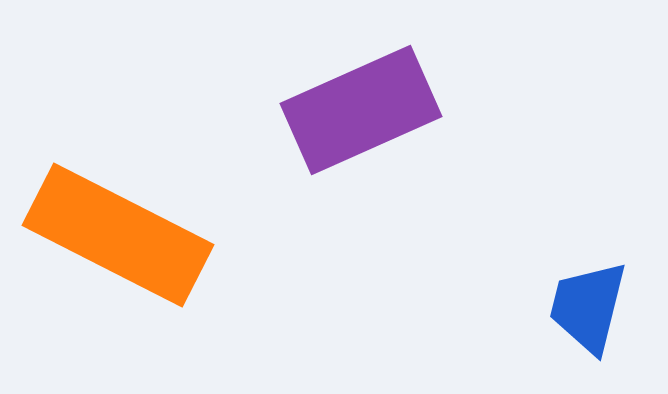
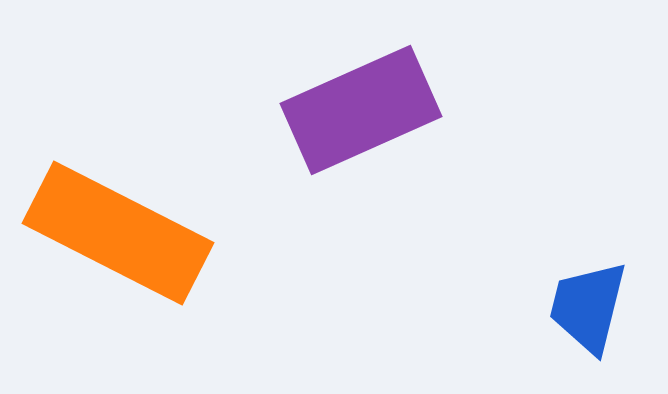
orange rectangle: moved 2 px up
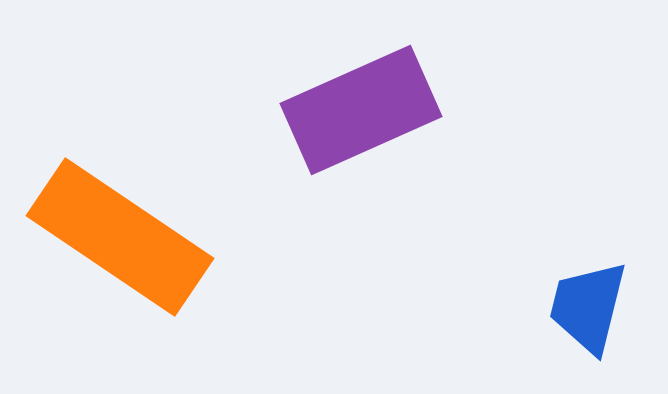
orange rectangle: moved 2 px right, 4 px down; rotated 7 degrees clockwise
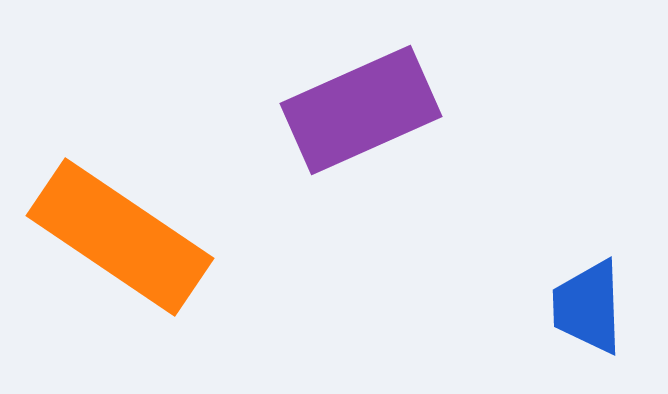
blue trapezoid: rotated 16 degrees counterclockwise
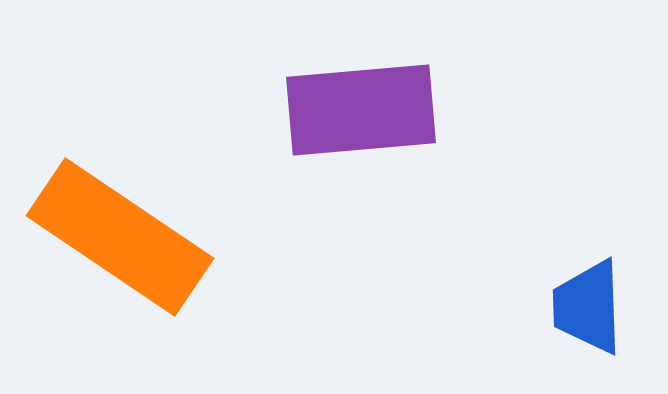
purple rectangle: rotated 19 degrees clockwise
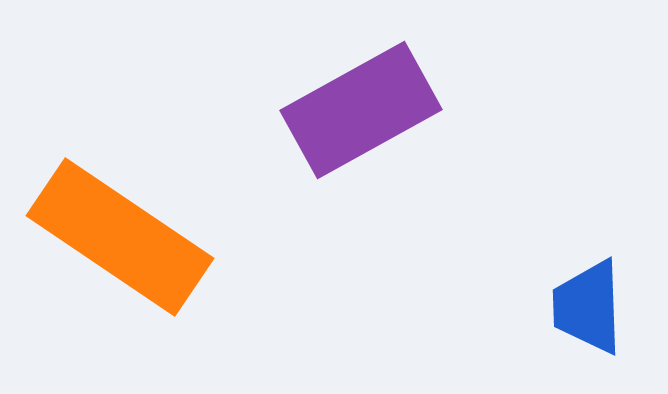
purple rectangle: rotated 24 degrees counterclockwise
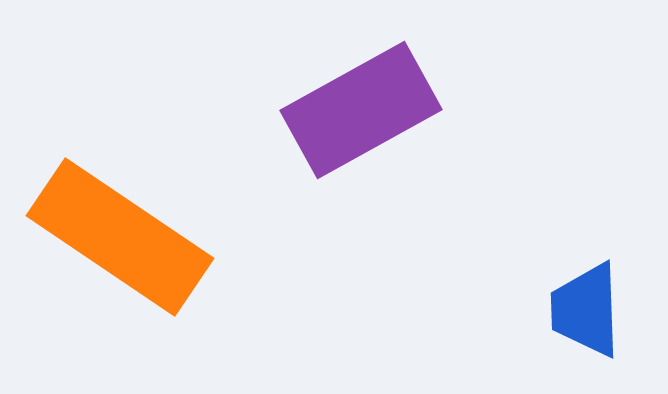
blue trapezoid: moved 2 px left, 3 px down
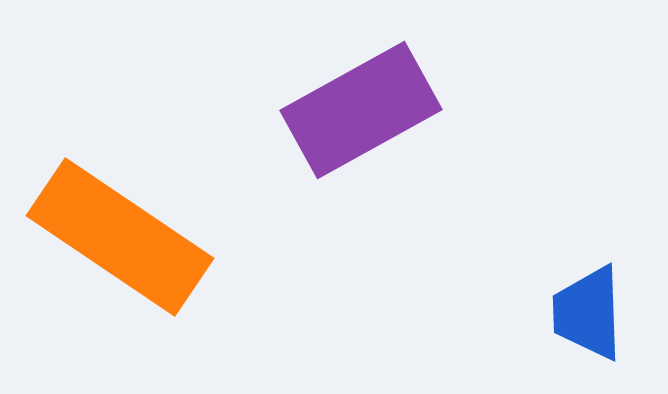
blue trapezoid: moved 2 px right, 3 px down
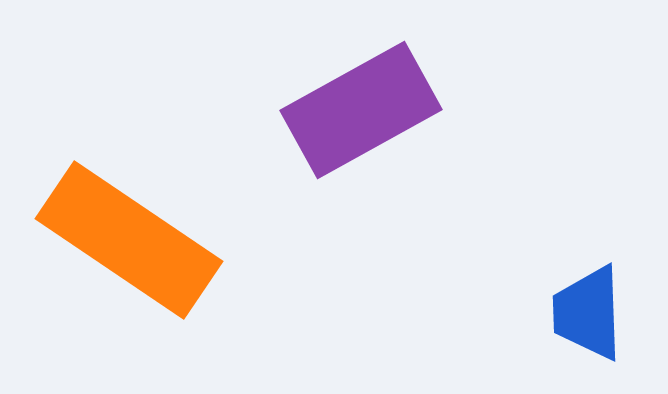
orange rectangle: moved 9 px right, 3 px down
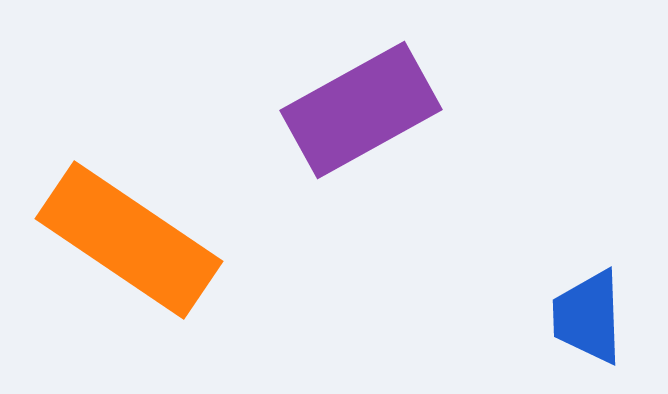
blue trapezoid: moved 4 px down
